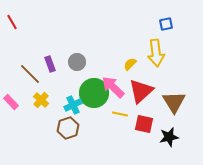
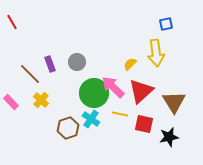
cyan cross: moved 18 px right, 14 px down; rotated 30 degrees counterclockwise
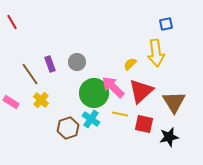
brown line: rotated 10 degrees clockwise
pink rectangle: rotated 14 degrees counterclockwise
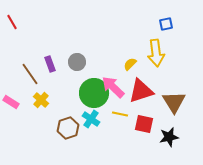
red triangle: rotated 24 degrees clockwise
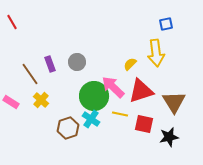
green circle: moved 3 px down
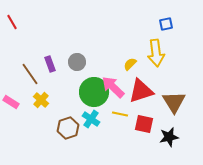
green circle: moved 4 px up
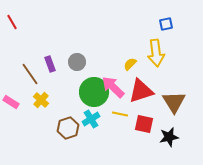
cyan cross: rotated 24 degrees clockwise
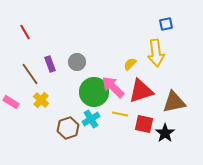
red line: moved 13 px right, 10 px down
brown triangle: rotated 50 degrees clockwise
black star: moved 4 px left, 4 px up; rotated 24 degrees counterclockwise
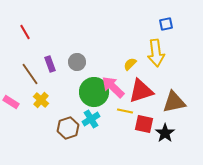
yellow line: moved 5 px right, 3 px up
